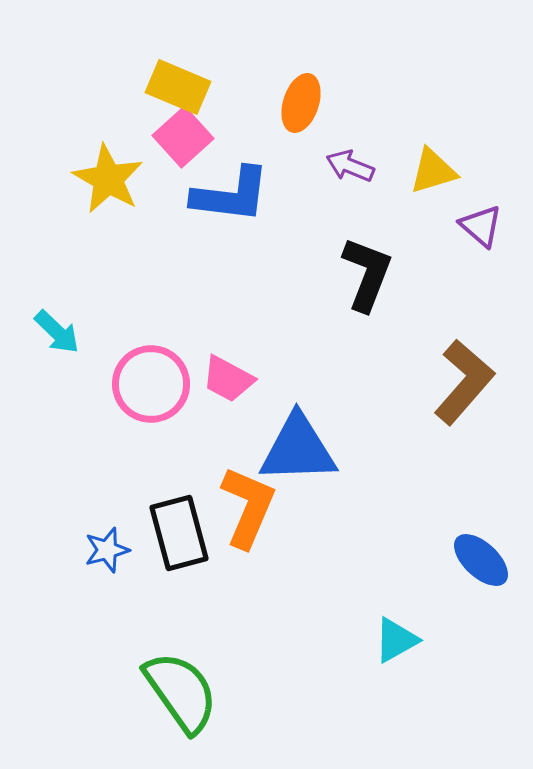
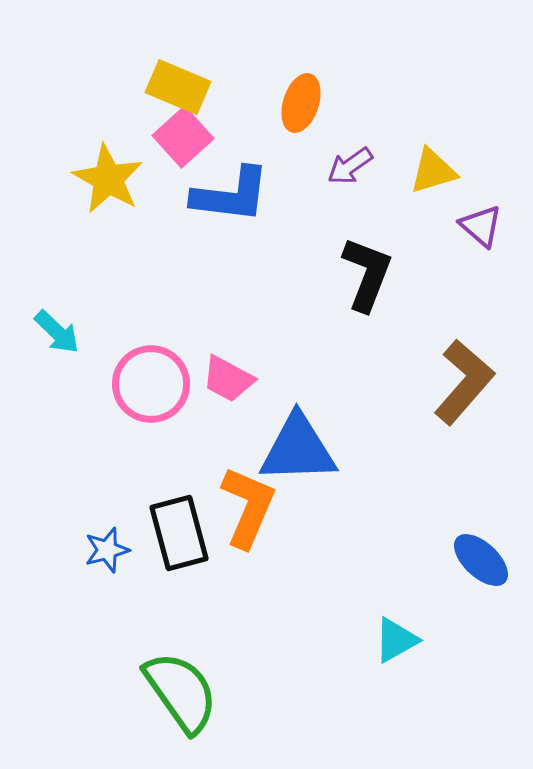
purple arrow: rotated 57 degrees counterclockwise
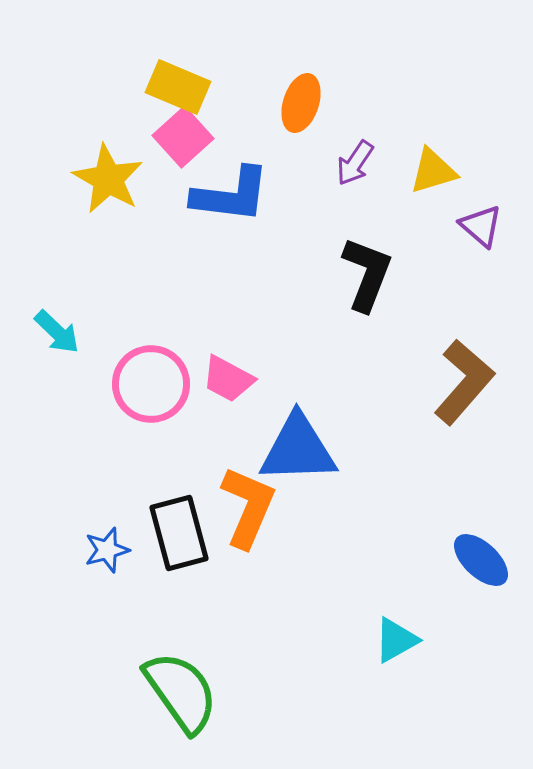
purple arrow: moved 5 px right, 3 px up; rotated 21 degrees counterclockwise
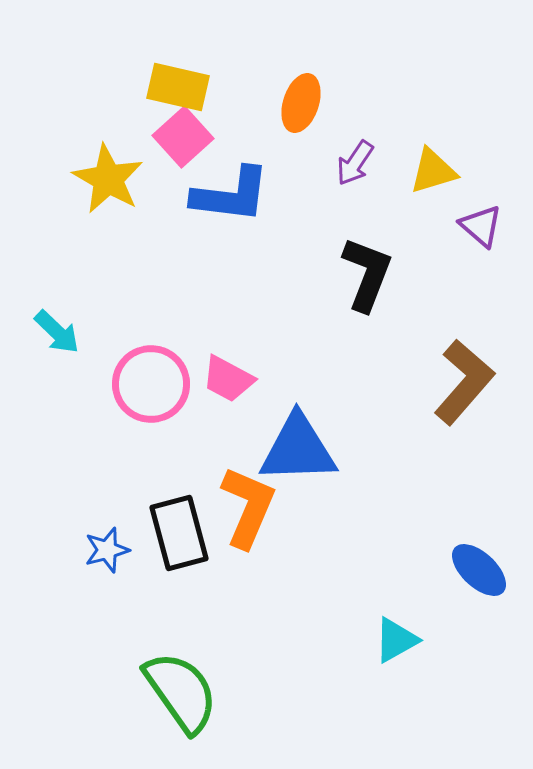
yellow rectangle: rotated 10 degrees counterclockwise
blue ellipse: moved 2 px left, 10 px down
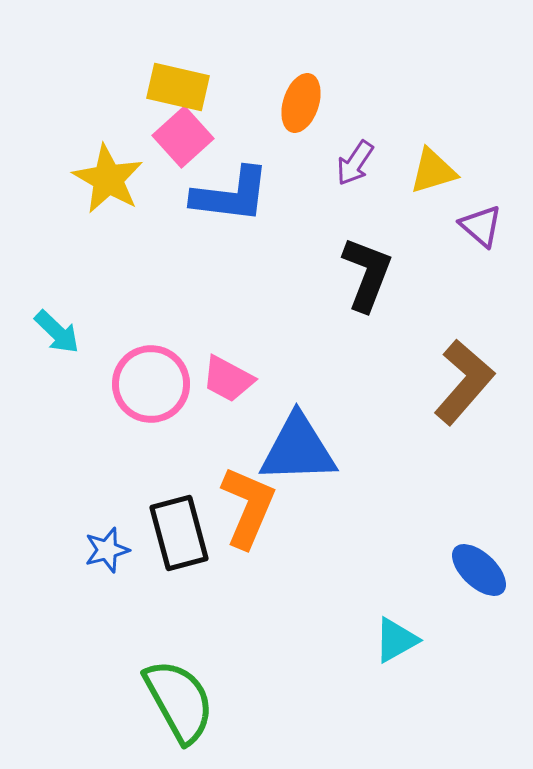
green semicircle: moved 2 px left, 9 px down; rotated 6 degrees clockwise
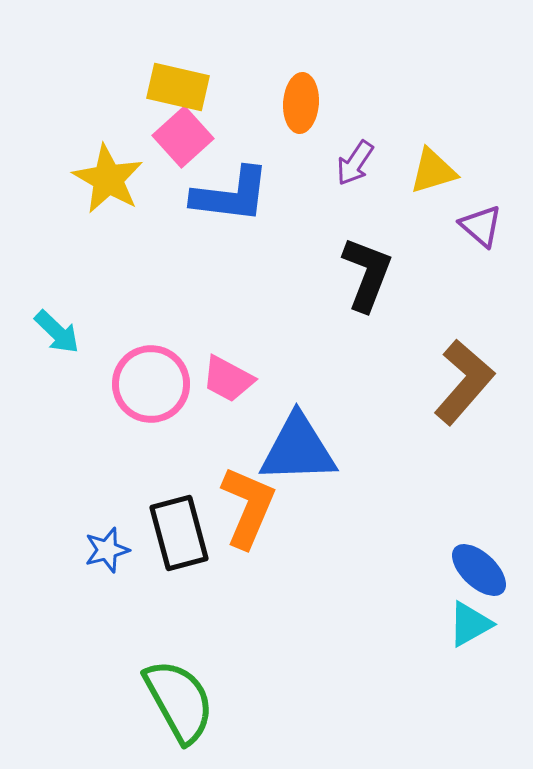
orange ellipse: rotated 14 degrees counterclockwise
cyan triangle: moved 74 px right, 16 px up
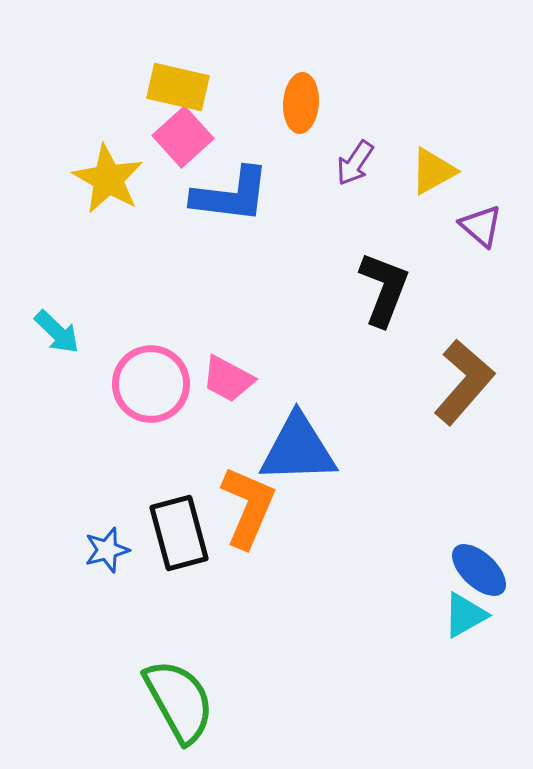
yellow triangle: rotated 12 degrees counterclockwise
black L-shape: moved 17 px right, 15 px down
cyan triangle: moved 5 px left, 9 px up
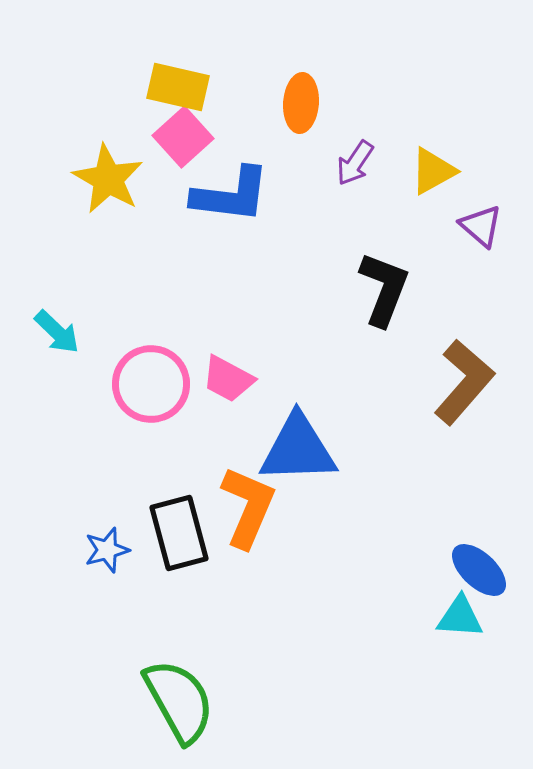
cyan triangle: moved 5 px left, 2 px down; rotated 33 degrees clockwise
